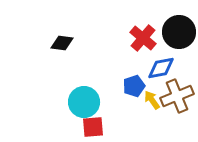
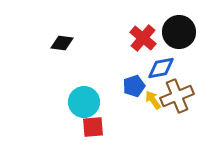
yellow arrow: moved 1 px right
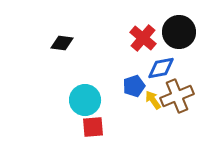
cyan circle: moved 1 px right, 2 px up
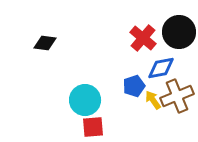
black diamond: moved 17 px left
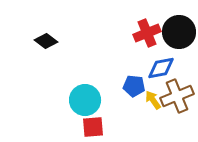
red cross: moved 4 px right, 5 px up; rotated 28 degrees clockwise
black diamond: moved 1 px right, 2 px up; rotated 30 degrees clockwise
blue pentagon: rotated 25 degrees clockwise
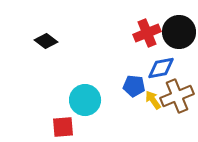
red square: moved 30 px left
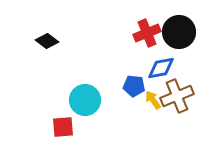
black diamond: moved 1 px right
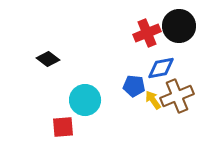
black circle: moved 6 px up
black diamond: moved 1 px right, 18 px down
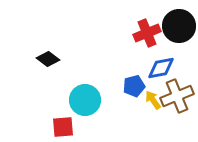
blue pentagon: rotated 20 degrees counterclockwise
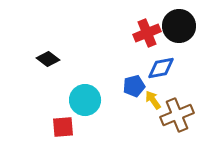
brown cross: moved 19 px down
